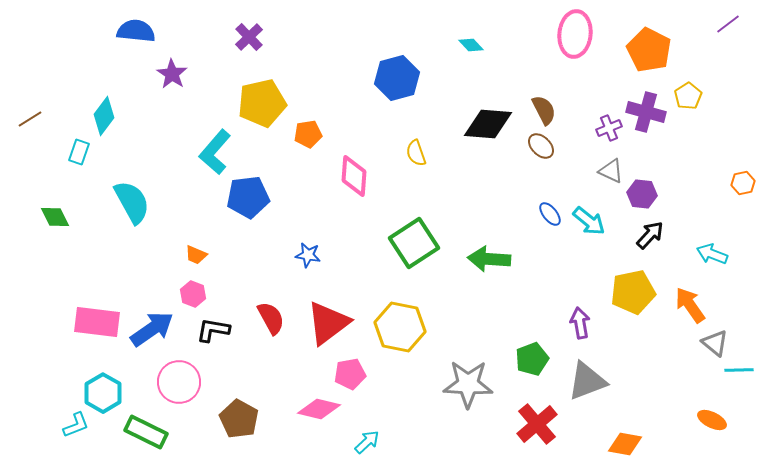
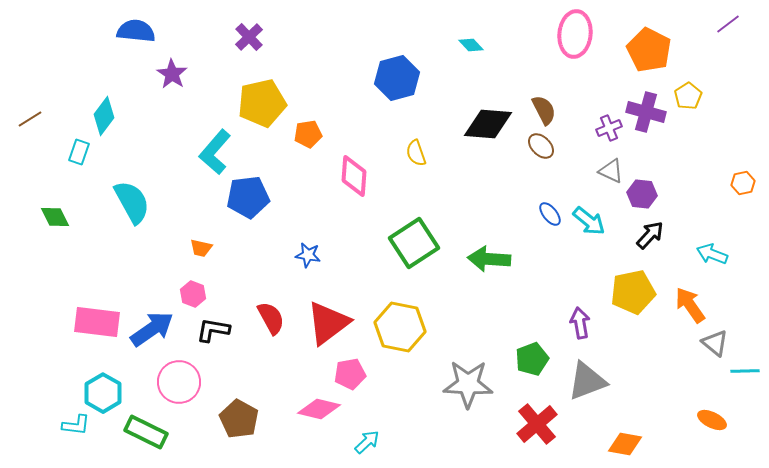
orange trapezoid at (196, 255): moved 5 px right, 7 px up; rotated 10 degrees counterclockwise
cyan line at (739, 370): moved 6 px right, 1 px down
cyan L-shape at (76, 425): rotated 28 degrees clockwise
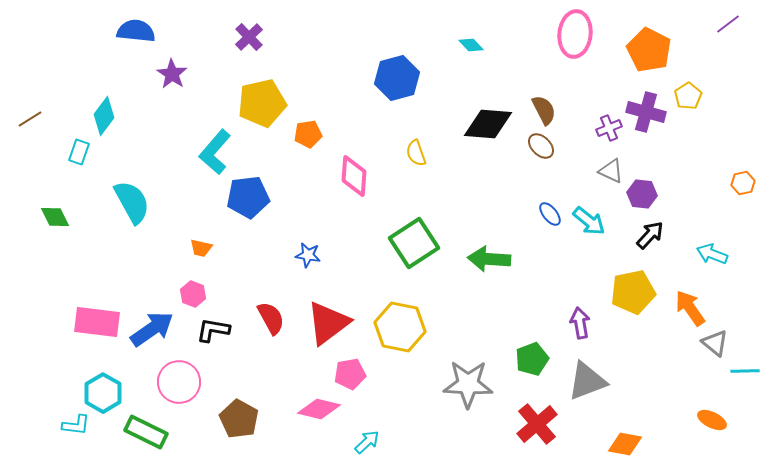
orange arrow at (690, 305): moved 3 px down
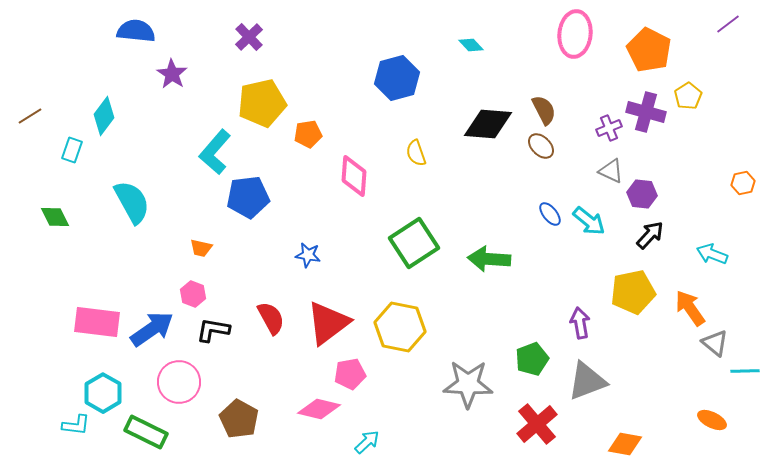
brown line at (30, 119): moved 3 px up
cyan rectangle at (79, 152): moved 7 px left, 2 px up
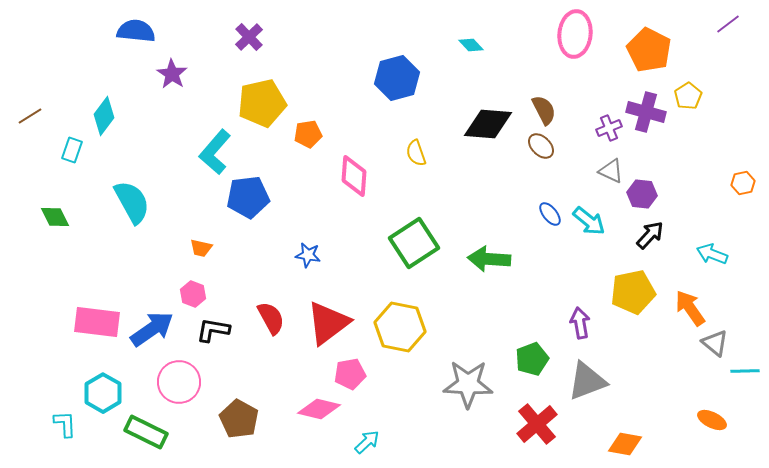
cyan L-shape at (76, 425): moved 11 px left, 1 px up; rotated 100 degrees counterclockwise
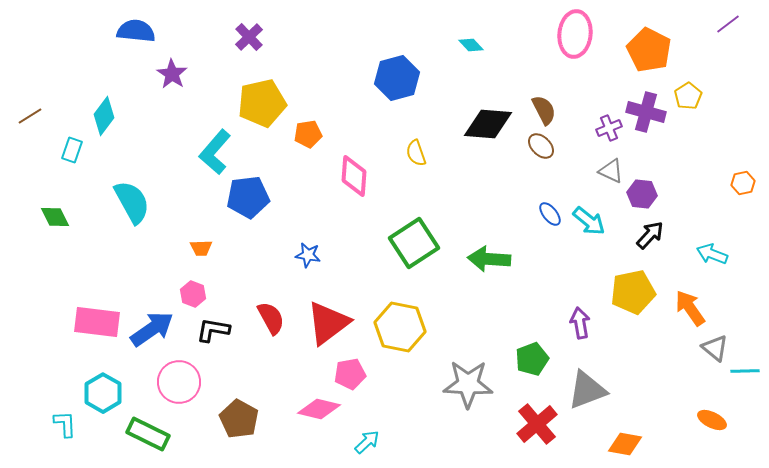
orange trapezoid at (201, 248): rotated 15 degrees counterclockwise
gray triangle at (715, 343): moved 5 px down
gray triangle at (587, 381): moved 9 px down
green rectangle at (146, 432): moved 2 px right, 2 px down
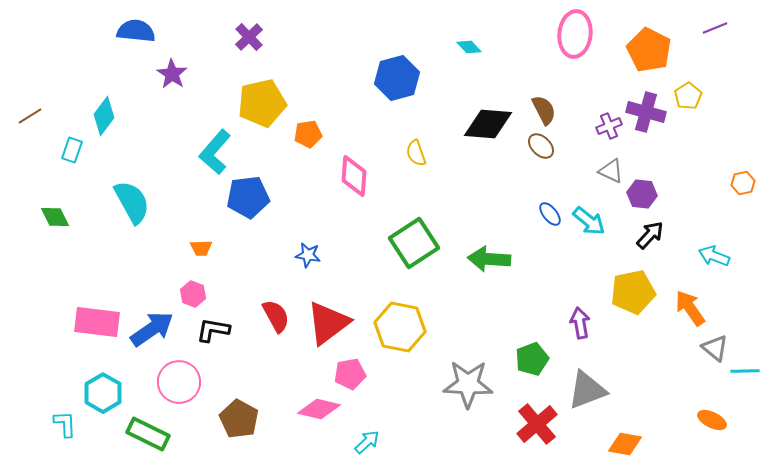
purple line at (728, 24): moved 13 px left, 4 px down; rotated 15 degrees clockwise
cyan diamond at (471, 45): moved 2 px left, 2 px down
purple cross at (609, 128): moved 2 px up
cyan arrow at (712, 254): moved 2 px right, 2 px down
red semicircle at (271, 318): moved 5 px right, 2 px up
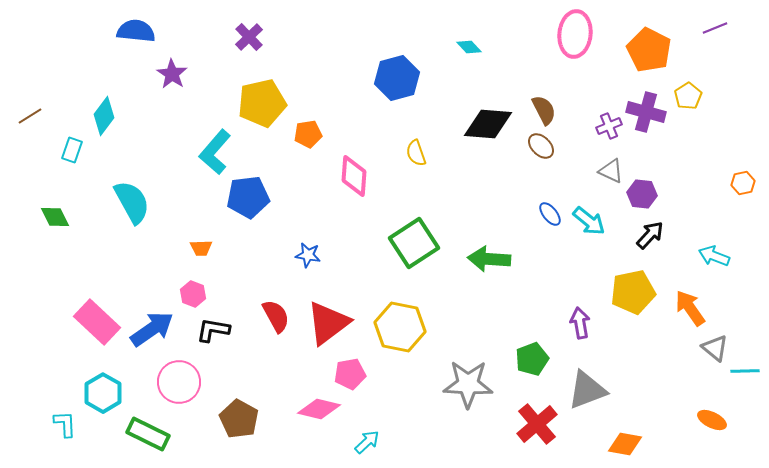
pink rectangle at (97, 322): rotated 36 degrees clockwise
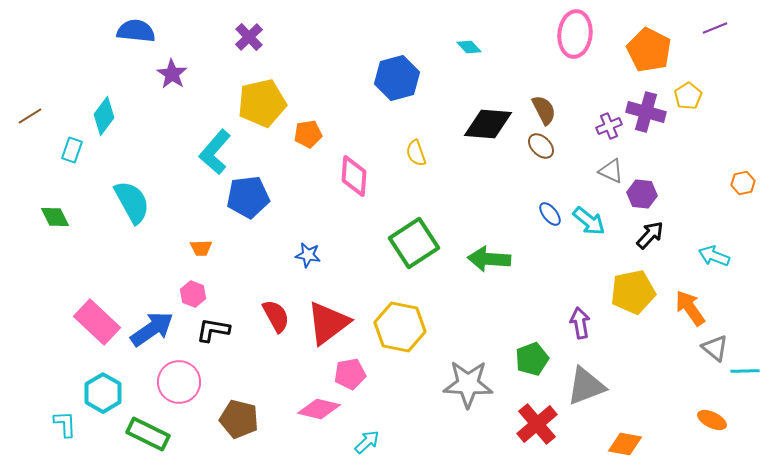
gray triangle at (587, 390): moved 1 px left, 4 px up
brown pentagon at (239, 419): rotated 15 degrees counterclockwise
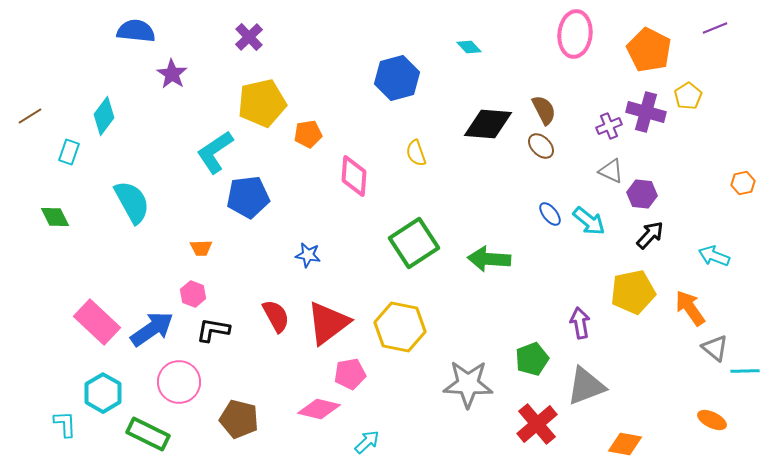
cyan rectangle at (72, 150): moved 3 px left, 2 px down
cyan L-shape at (215, 152): rotated 15 degrees clockwise
